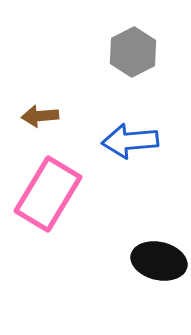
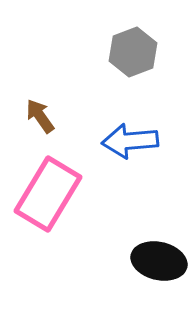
gray hexagon: rotated 6 degrees clockwise
brown arrow: rotated 60 degrees clockwise
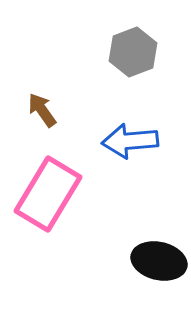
brown arrow: moved 2 px right, 6 px up
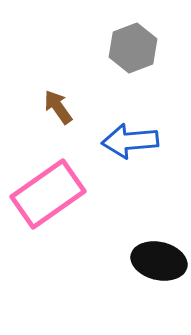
gray hexagon: moved 4 px up
brown arrow: moved 16 px right, 3 px up
pink rectangle: rotated 24 degrees clockwise
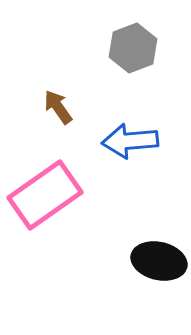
pink rectangle: moved 3 px left, 1 px down
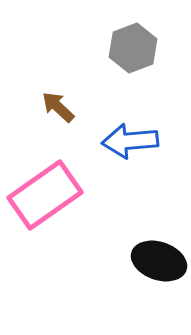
brown arrow: rotated 12 degrees counterclockwise
black ellipse: rotated 6 degrees clockwise
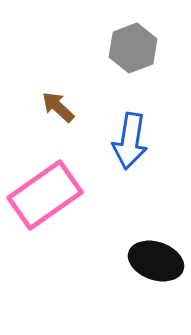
blue arrow: rotated 76 degrees counterclockwise
black ellipse: moved 3 px left
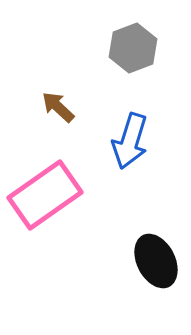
blue arrow: rotated 8 degrees clockwise
black ellipse: rotated 44 degrees clockwise
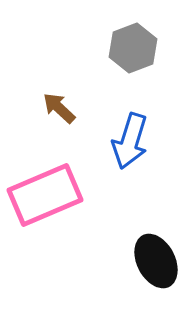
brown arrow: moved 1 px right, 1 px down
pink rectangle: rotated 12 degrees clockwise
